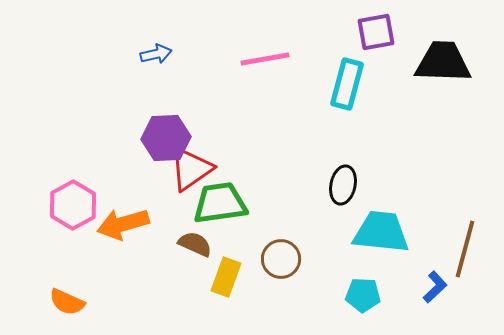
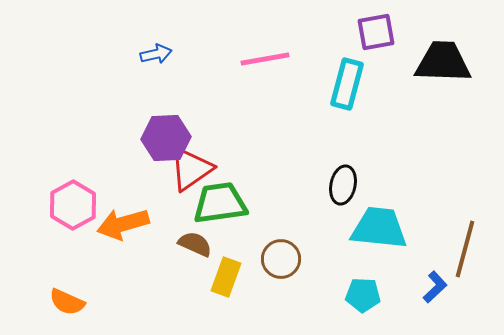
cyan trapezoid: moved 2 px left, 4 px up
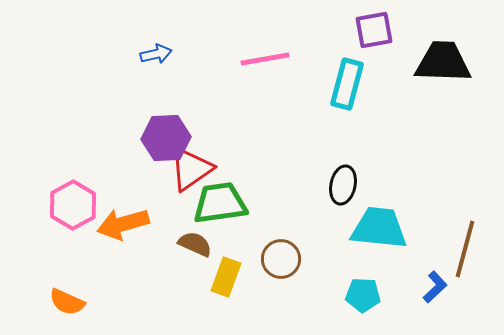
purple square: moved 2 px left, 2 px up
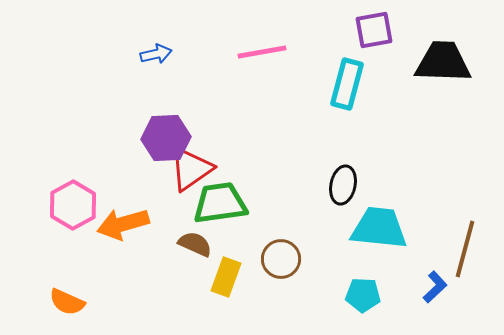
pink line: moved 3 px left, 7 px up
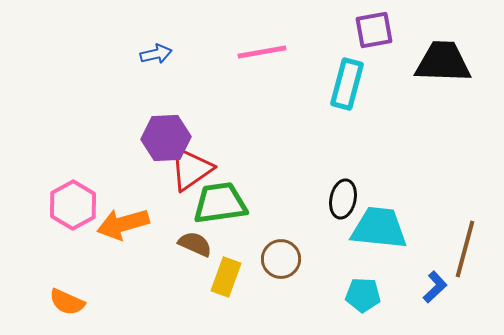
black ellipse: moved 14 px down
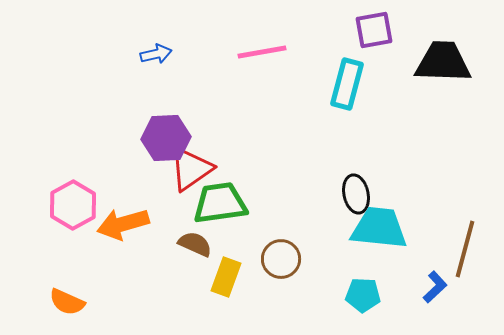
black ellipse: moved 13 px right, 5 px up; rotated 24 degrees counterclockwise
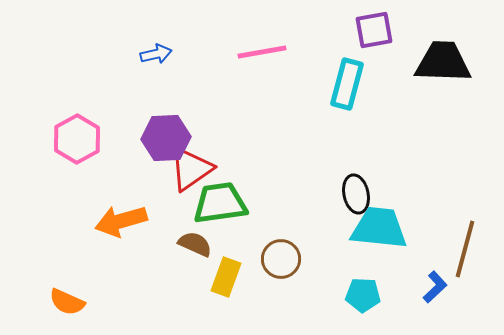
pink hexagon: moved 4 px right, 66 px up
orange arrow: moved 2 px left, 3 px up
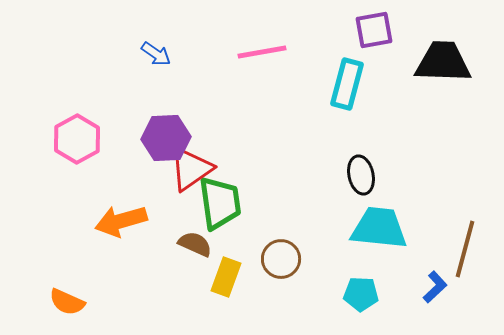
blue arrow: rotated 48 degrees clockwise
black ellipse: moved 5 px right, 19 px up
green trapezoid: rotated 90 degrees clockwise
cyan pentagon: moved 2 px left, 1 px up
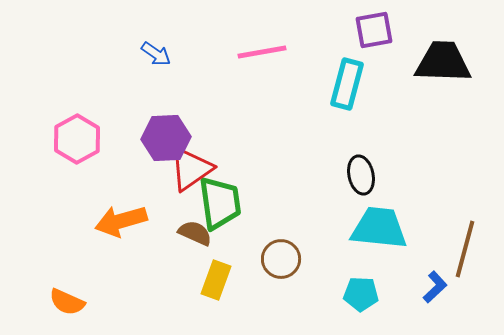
brown semicircle: moved 11 px up
yellow rectangle: moved 10 px left, 3 px down
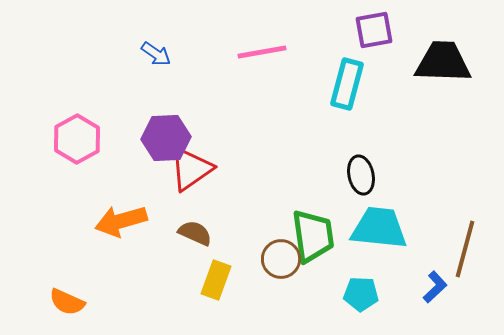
green trapezoid: moved 93 px right, 33 px down
